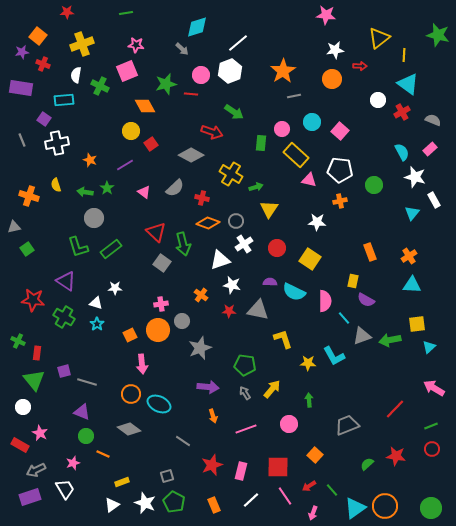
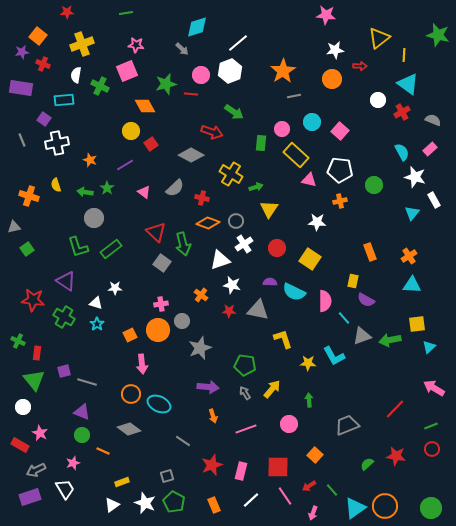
green circle at (86, 436): moved 4 px left, 1 px up
orange line at (103, 454): moved 3 px up
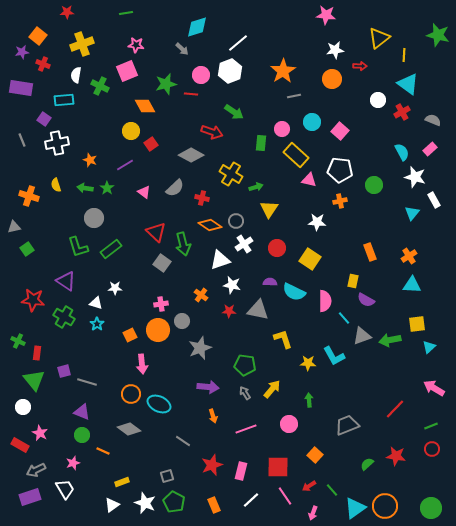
green arrow at (85, 192): moved 4 px up
orange diamond at (208, 223): moved 2 px right, 2 px down; rotated 15 degrees clockwise
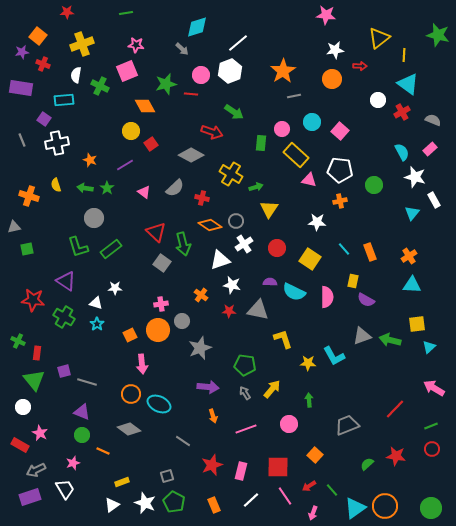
green square at (27, 249): rotated 24 degrees clockwise
pink semicircle at (325, 301): moved 2 px right, 4 px up
cyan line at (344, 318): moved 69 px up
green arrow at (390, 340): rotated 25 degrees clockwise
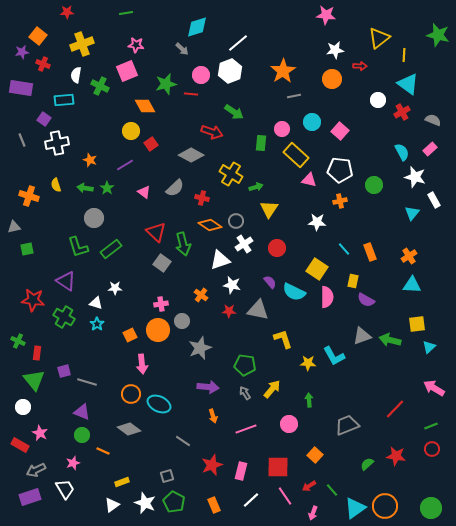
yellow square at (310, 259): moved 7 px right, 10 px down
purple semicircle at (270, 282): rotated 48 degrees clockwise
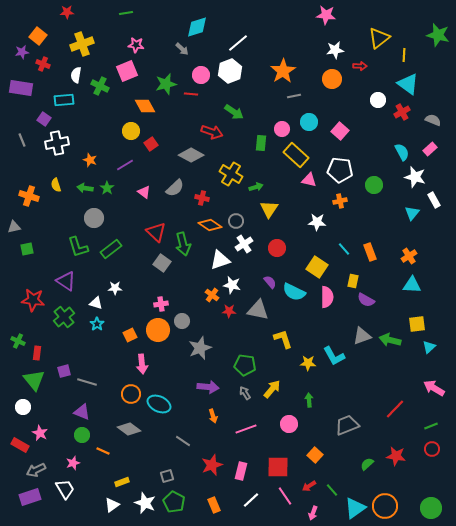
cyan circle at (312, 122): moved 3 px left
yellow square at (317, 269): moved 2 px up
orange cross at (201, 295): moved 11 px right
green cross at (64, 317): rotated 20 degrees clockwise
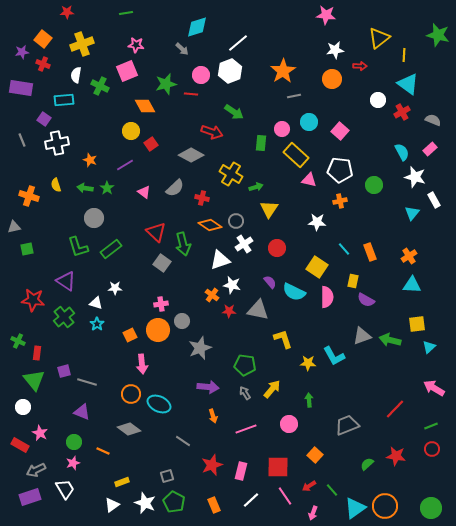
orange square at (38, 36): moved 5 px right, 3 px down
green circle at (82, 435): moved 8 px left, 7 px down
